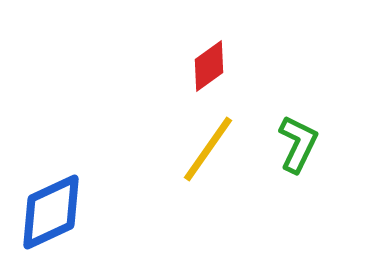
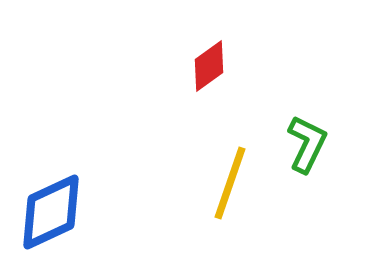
green L-shape: moved 9 px right
yellow line: moved 22 px right, 34 px down; rotated 16 degrees counterclockwise
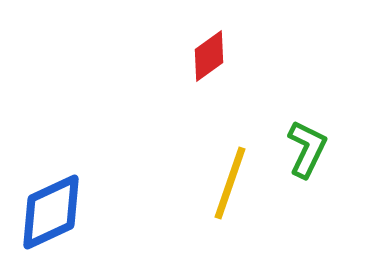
red diamond: moved 10 px up
green L-shape: moved 5 px down
